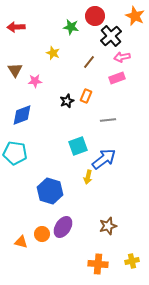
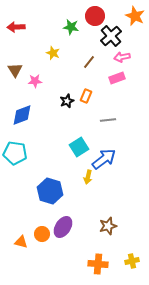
cyan square: moved 1 px right, 1 px down; rotated 12 degrees counterclockwise
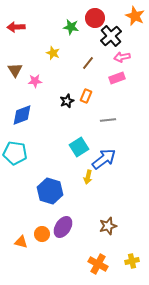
red circle: moved 2 px down
brown line: moved 1 px left, 1 px down
orange cross: rotated 24 degrees clockwise
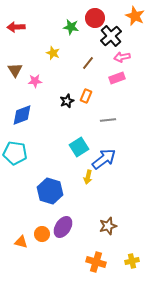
orange cross: moved 2 px left, 2 px up; rotated 12 degrees counterclockwise
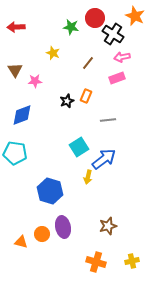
black cross: moved 2 px right, 2 px up; rotated 15 degrees counterclockwise
purple ellipse: rotated 45 degrees counterclockwise
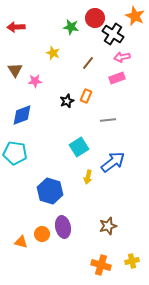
blue arrow: moved 9 px right, 3 px down
orange cross: moved 5 px right, 3 px down
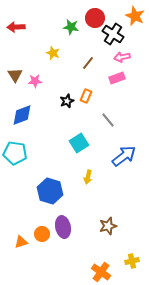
brown triangle: moved 5 px down
gray line: rotated 56 degrees clockwise
cyan square: moved 4 px up
blue arrow: moved 11 px right, 6 px up
orange triangle: rotated 32 degrees counterclockwise
orange cross: moved 7 px down; rotated 18 degrees clockwise
